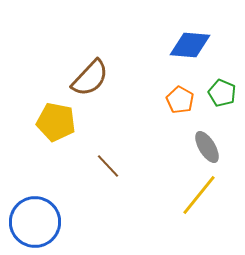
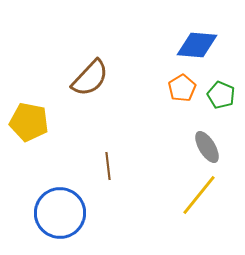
blue diamond: moved 7 px right
green pentagon: moved 1 px left, 2 px down
orange pentagon: moved 2 px right, 12 px up; rotated 12 degrees clockwise
yellow pentagon: moved 27 px left
brown line: rotated 36 degrees clockwise
blue circle: moved 25 px right, 9 px up
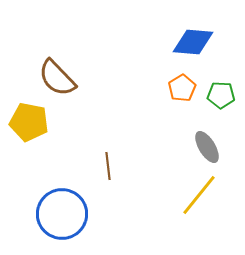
blue diamond: moved 4 px left, 3 px up
brown semicircle: moved 33 px left; rotated 93 degrees clockwise
green pentagon: rotated 20 degrees counterclockwise
blue circle: moved 2 px right, 1 px down
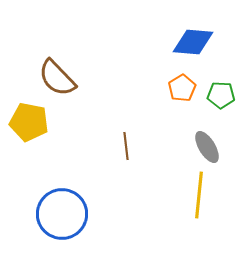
brown line: moved 18 px right, 20 px up
yellow line: rotated 33 degrees counterclockwise
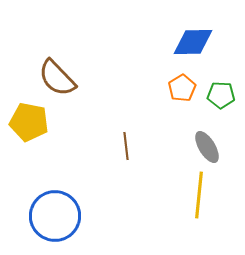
blue diamond: rotated 6 degrees counterclockwise
blue circle: moved 7 px left, 2 px down
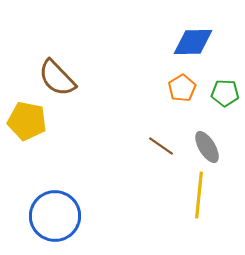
green pentagon: moved 4 px right, 2 px up
yellow pentagon: moved 2 px left, 1 px up
brown line: moved 35 px right; rotated 48 degrees counterclockwise
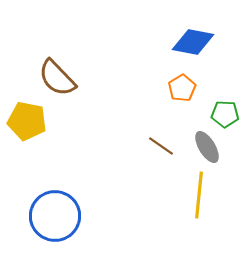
blue diamond: rotated 12 degrees clockwise
green pentagon: moved 21 px down
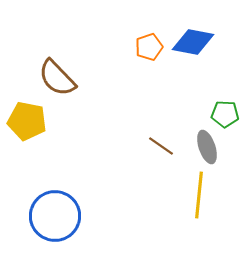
orange pentagon: moved 33 px left, 41 px up; rotated 12 degrees clockwise
gray ellipse: rotated 12 degrees clockwise
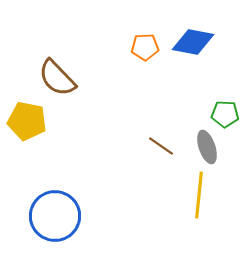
orange pentagon: moved 4 px left; rotated 16 degrees clockwise
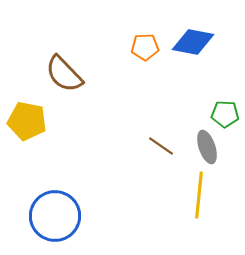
brown semicircle: moved 7 px right, 4 px up
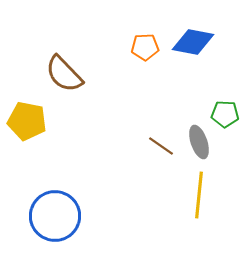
gray ellipse: moved 8 px left, 5 px up
